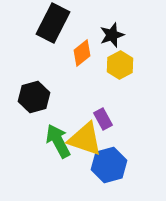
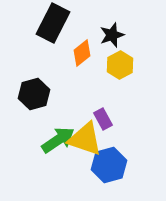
black hexagon: moved 3 px up
green arrow: moved 1 px up; rotated 84 degrees clockwise
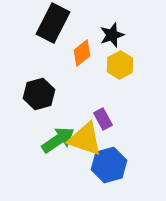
black hexagon: moved 5 px right
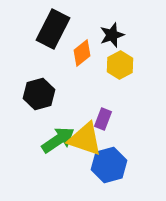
black rectangle: moved 6 px down
purple rectangle: rotated 50 degrees clockwise
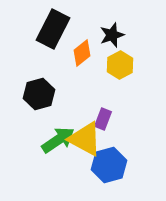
yellow triangle: rotated 9 degrees clockwise
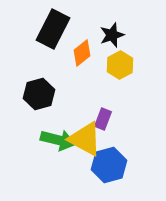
green arrow: rotated 48 degrees clockwise
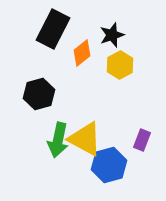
purple rectangle: moved 39 px right, 21 px down
green arrow: rotated 88 degrees clockwise
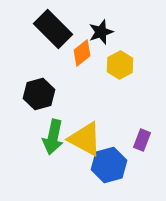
black rectangle: rotated 72 degrees counterclockwise
black star: moved 11 px left, 3 px up
green arrow: moved 5 px left, 3 px up
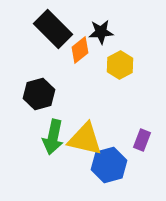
black star: rotated 15 degrees clockwise
orange diamond: moved 2 px left, 3 px up
yellow triangle: rotated 15 degrees counterclockwise
